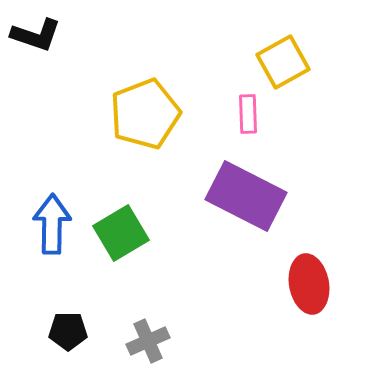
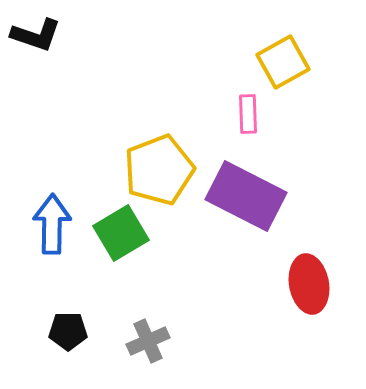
yellow pentagon: moved 14 px right, 56 px down
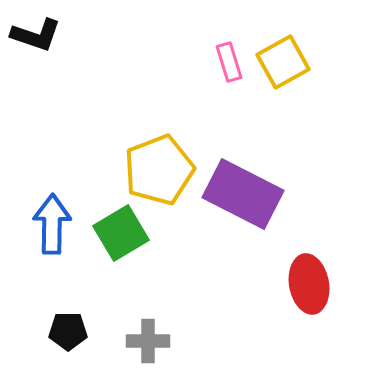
pink rectangle: moved 19 px left, 52 px up; rotated 15 degrees counterclockwise
purple rectangle: moved 3 px left, 2 px up
gray cross: rotated 24 degrees clockwise
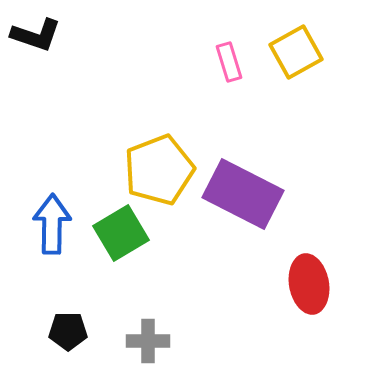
yellow square: moved 13 px right, 10 px up
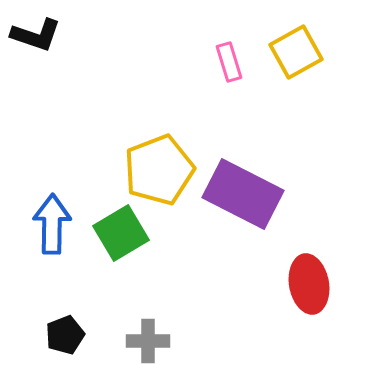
black pentagon: moved 3 px left, 4 px down; rotated 21 degrees counterclockwise
